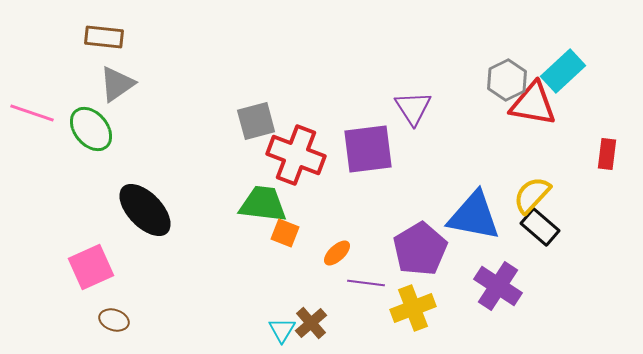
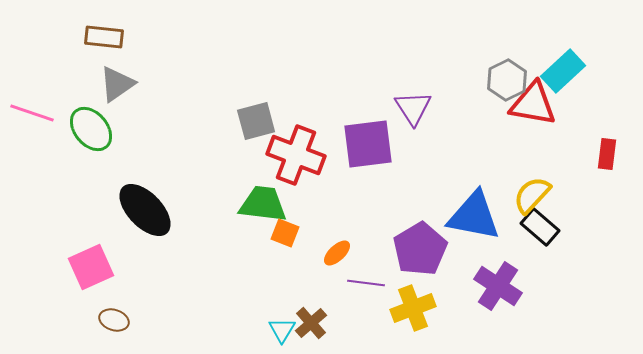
purple square: moved 5 px up
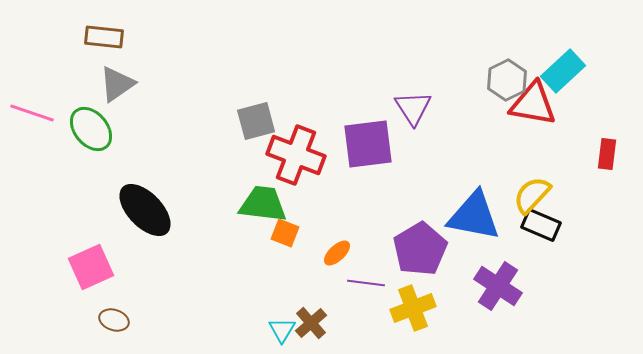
black rectangle: moved 1 px right, 2 px up; rotated 18 degrees counterclockwise
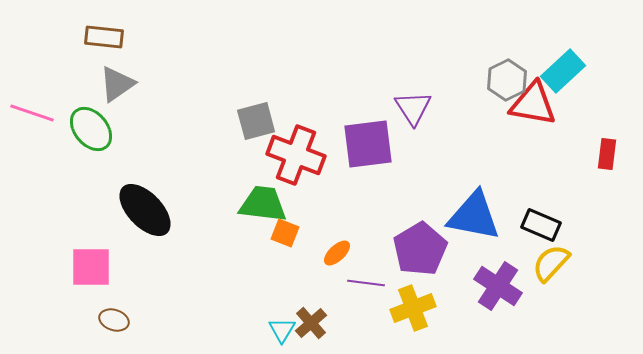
yellow semicircle: moved 19 px right, 68 px down
pink square: rotated 24 degrees clockwise
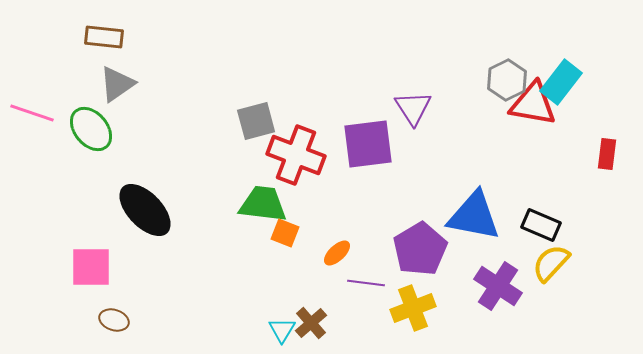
cyan rectangle: moved 2 px left, 11 px down; rotated 9 degrees counterclockwise
